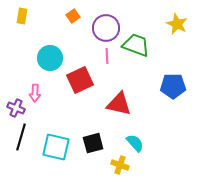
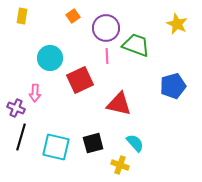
blue pentagon: rotated 15 degrees counterclockwise
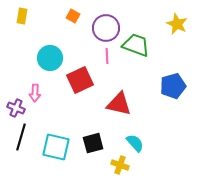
orange square: rotated 24 degrees counterclockwise
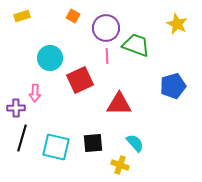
yellow rectangle: rotated 63 degrees clockwise
red triangle: rotated 12 degrees counterclockwise
purple cross: rotated 24 degrees counterclockwise
black line: moved 1 px right, 1 px down
black square: rotated 10 degrees clockwise
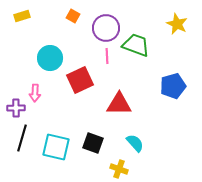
black square: rotated 25 degrees clockwise
yellow cross: moved 1 px left, 4 px down
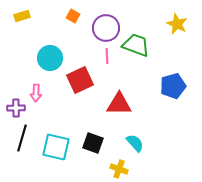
pink arrow: moved 1 px right
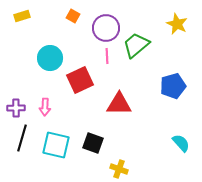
green trapezoid: rotated 60 degrees counterclockwise
pink arrow: moved 9 px right, 14 px down
cyan semicircle: moved 46 px right
cyan square: moved 2 px up
